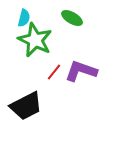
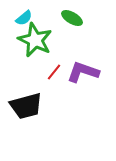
cyan semicircle: rotated 36 degrees clockwise
purple L-shape: moved 2 px right, 1 px down
black trapezoid: rotated 12 degrees clockwise
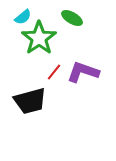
cyan semicircle: moved 1 px left, 1 px up
green star: moved 4 px right, 2 px up; rotated 12 degrees clockwise
black trapezoid: moved 4 px right, 5 px up
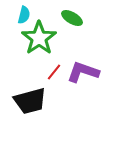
cyan semicircle: moved 1 px right, 2 px up; rotated 36 degrees counterclockwise
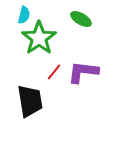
green ellipse: moved 9 px right, 1 px down
purple L-shape: rotated 12 degrees counterclockwise
black trapezoid: rotated 84 degrees counterclockwise
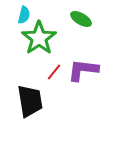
purple L-shape: moved 2 px up
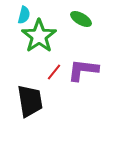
green star: moved 2 px up
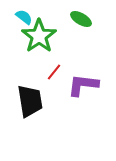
cyan semicircle: moved 2 px down; rotated 66 degrees counterclockwise
purple L-shape: moved 15 px down
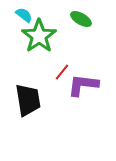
cyan semicircle: moved 2 px up
red line: moved 8 px right
black trapezoid: moved 2 px left, 1 px up
